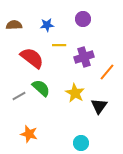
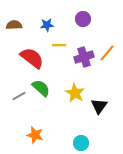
orange line: moved 19 px up
orange star: moved 6 px right, 1 px down
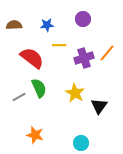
purple cross: moved 1 px down
green semicircle: moved 2 px left; rotated 24 degrees clockwise
gray line: moved 1 px down
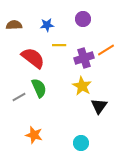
orange line: moved 1 px left, 3 px up; rotated 18 degrees clockwise
red semicircle: moved 1 px right
yellow star: moved 7 px right, 7 px up
orange star: moved 1 px left
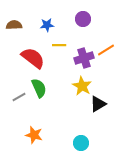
black triangle: moved 1 px left, 2 px up; rotated 24 degrees clockwise
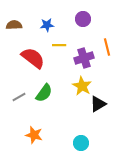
orange line: moved 1 px right, 3 px up; rotated 72 degrees counterclockwise
green semicircle: moved 5 px right, 5 px down; rotated 60 degrees clockwise
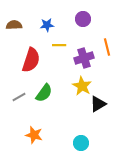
red semicircle: moved 2 px left, 2 px down; rotated 70 degrees clockwise
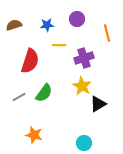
purple circle: moved 6 px left
brown semicircle: rotated 14 degrees counterclockwise
orange line: moved 14 px up
red semicircle: moved 1 px left, 1 px down
cyan circle: moved 3 px right
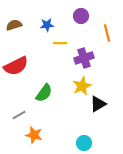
purple circle: moved 4 px right, 3 px up
yellow line: moved 1 px right, 2 px up
red semicircle: moved 14 px left, 5 px down; rotated 45 degrees clockwise
yellow star: rotated 18 degrees clockwise
gray line: moved 18 px down
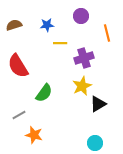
red semicircle: moved 2 px right; rotated 85 degrees clockwise
cyan circle: moved 11 px right
